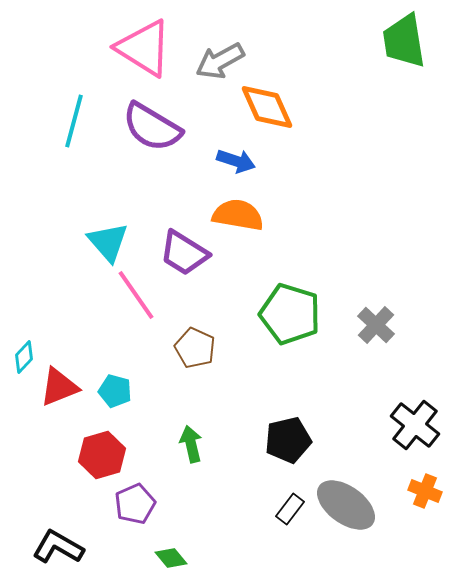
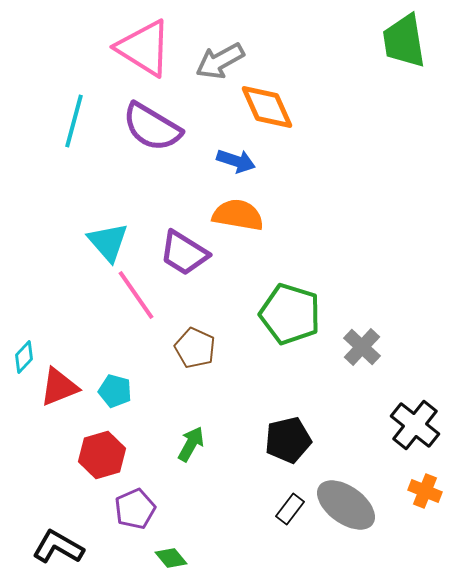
gray cross: moved 14 px left, 22 px down
green arrow: rotated 42 degrees clockwise
purple pentagon: moved 5 px down
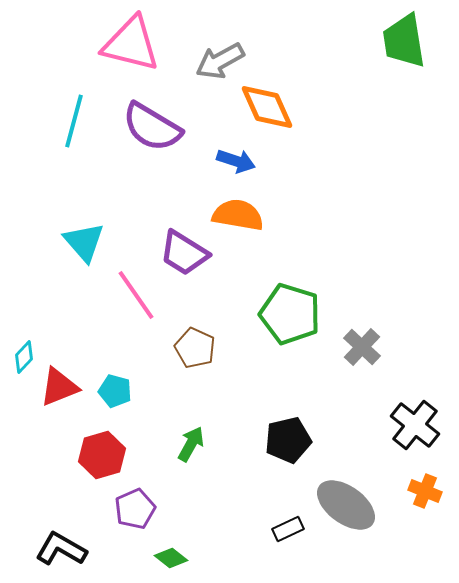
pink triangle: moved 13 px left, 4 px up; rotated 18 degrees counterclockwise
cyan triangle: moved 24 px left
black rectangle: moved 2 px left, 20 px down; rotated 28 degrees clockwise
black L-shape: moved 3 px right, 2 px down
green diamond: rotated 12 degrees counterclockwise
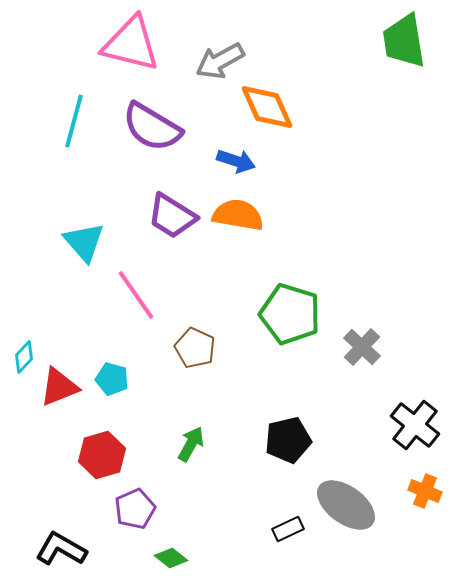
purple trapezoid: moved 12 px left, 37 px up
cyan pentagon: moved 3 px left, 12 px up
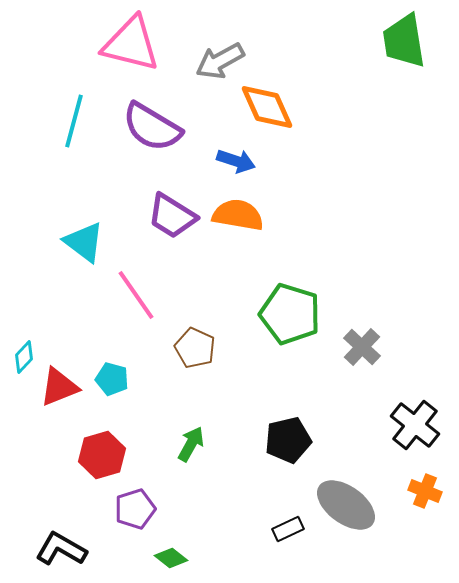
cyan triangle: rotated 12 degrees counterclockwise
purple pentagon: rotated 6 degrees clockwise
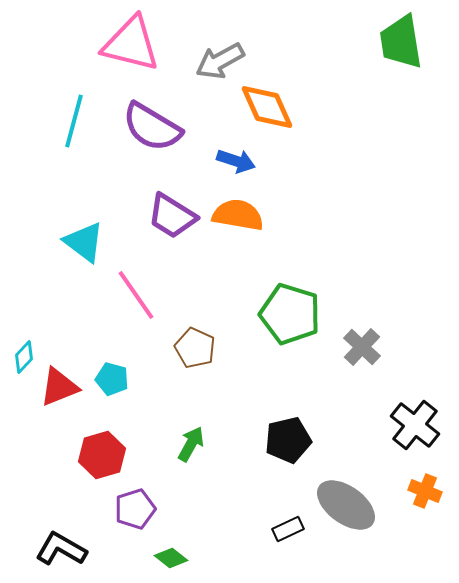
green trapezoid: moved 3 px left, 1 px down
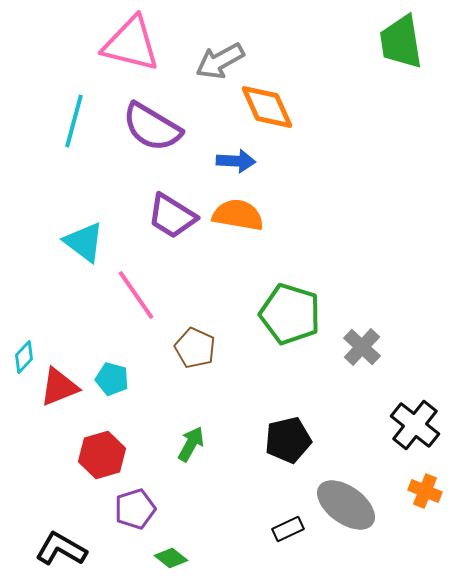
blue arrow: rotated 15 degrees counterclockwise
